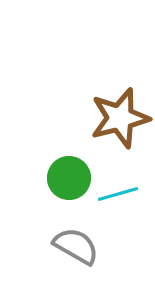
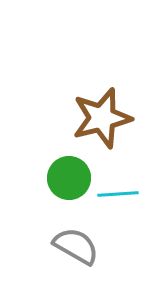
brown star: moved 18 px left
cyan line: rotated 12 degrees clockwise
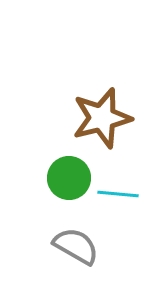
cyan line: rotated 9 degrees clockwise
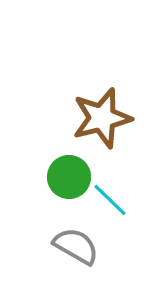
green circle: moved 1 px up
cyan line: moved 8 px left, 6 px down; rotated 39 degrees clockwise
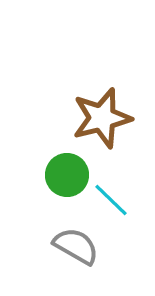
green circle: moved 2 px left, 2 px up
cyan line: moved 1 px right
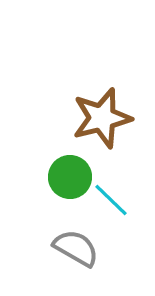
green circle: moved 3 px right, 2 px down
gray semicircle: moved 2 px down
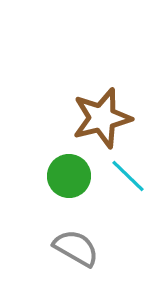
green circle: moved 1 px left, 1 px up
cyan line: moved 17 px right, 24 px up
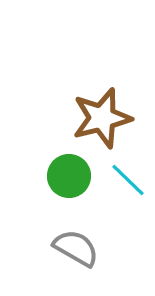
cyan line: moved 4 px down
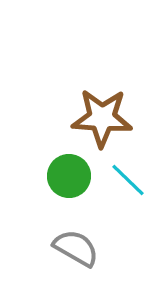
brown star: rotated 18 degrees clockwise
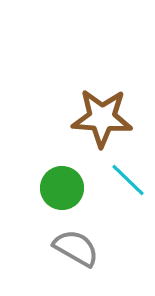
green circle: moved 7 px left, 12 px down
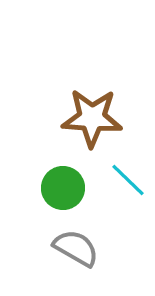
brown star: moved 10 px left
green circle: moved 1 px right
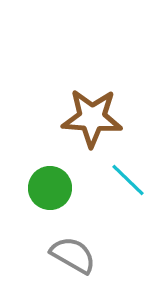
green circle: moved 13 px left
gray semicircle: moved 3 px left, 7 px down
